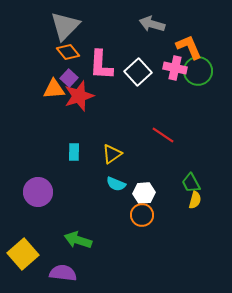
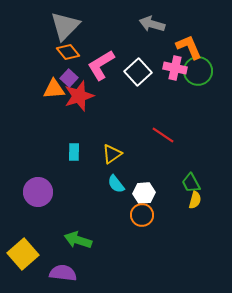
pink L-shape: rotated 56 degrees clockwise
cyan semicircle: rotated 30 degrees clockwise
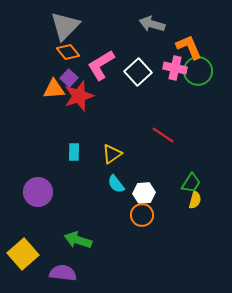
green trapezoid: rotated 120 degrees counterclockwise
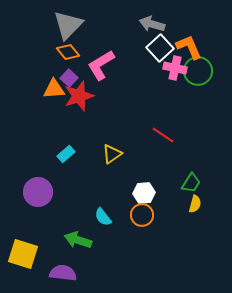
gray triangle: moved 3 px right, 1 px up
white square: moved 22 px right, 24 px up
cyan rectangle: moved 8 px left, 2 px down; rotated 48 degrees clockwise
cyan semicircle: moved 13 px left, 33 px down
yellow semicircle: moved 4 px down
yellow square: rotated 32 degrees counterclockwise
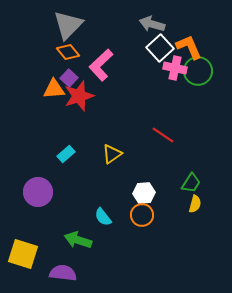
pink L-shape: rotated 12 degrees counterclockwise
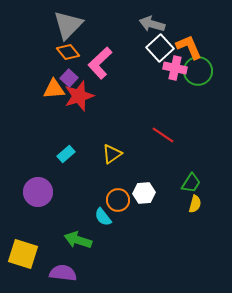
pink L-shape: moved 1 px left, 2 px up
orange circle: moved 24 px left, 15 px up
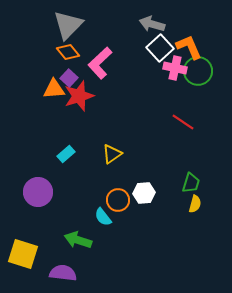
red line: moved 20 px right, 13 px up
green trapezoid: rotated 15 degrees counterclockwise
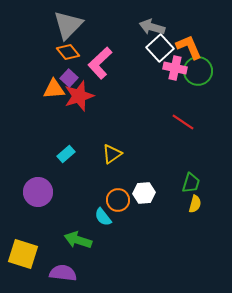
gray arrow: moved 3 px down
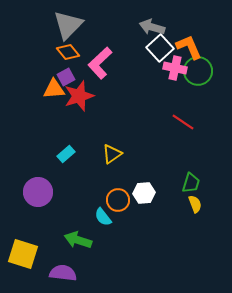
purple square: moved 3 px left, 1 px up; rotated 18 degrees clockwise
yellow semicircle: rotated 36 degrees counterclockwise
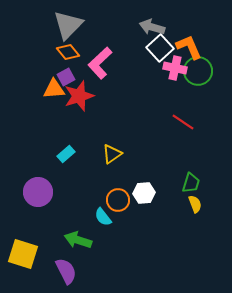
purple semicircle: moved 3 px right, 2 px up; rotated 56 degrees clockwise
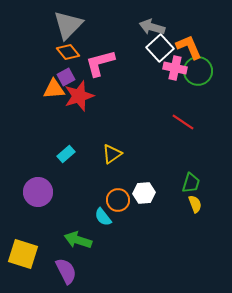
pink L-shape: rotated 28 degrees clockwise
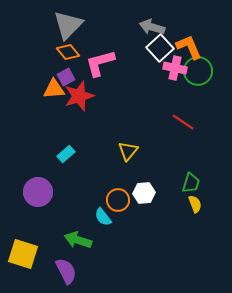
yellow triangle: moved 16 px right, 3 px up; rotated 15 degrees counterclockwise
